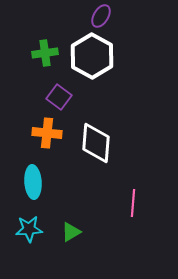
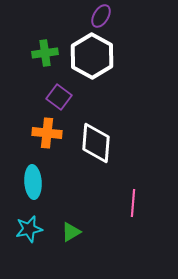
cyan star: rotated 8 degrees counterclockwise
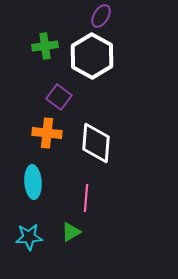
green cross: moved 7 px up
pink line: moved 47 px left, 5 px up
cyan star: moved 8 px down; rotated 8 degrees clockwise
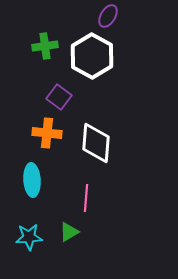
purple ellipse: moved 7 px right
cyan ellipse: moved 1 px left, 2 px up
green triangle: moved 2 px left
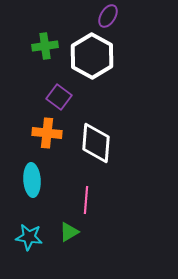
pink line: moved 2 px down
cyan star: rotated 12 degrees clockwise
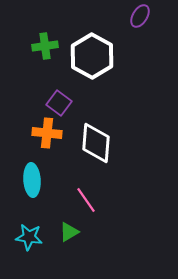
purple ellipse: moved 32 px right
purple square: moved 6 px down
pink line: rotated 40 degrees counterclockwise
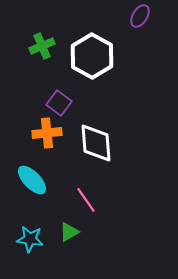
green cross: moved 3 px left; rotated 15 degrees counterclockwise
orange cross: rotated 12 degrees counterclockwise
white diamond: rotated 9 degrees counterclockwise
cyan ellipse: rotated 40 degrees counterclockwise
cyan star: moved 1 px right, 2 px down
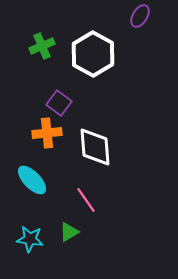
white hexagon: moved 1 px right, 2 px up
white diamond: moved 1 px left, 4 px down
